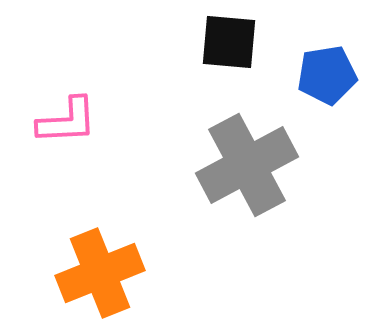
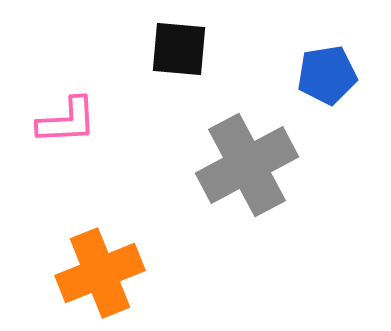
black square: moved 50 px left, 7 px down
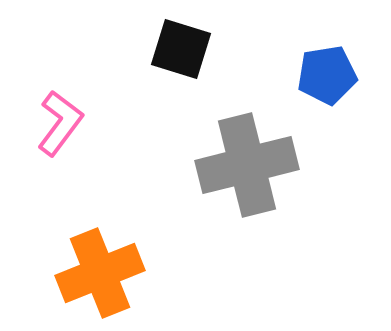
black square: moved 2 px right; rotated 12 degrees clockwise
pink L-shape: moved 7 px left, 2 px down; rotated 50 degrees counterclockwise
gray cross: rotated 14 degrees clockwise
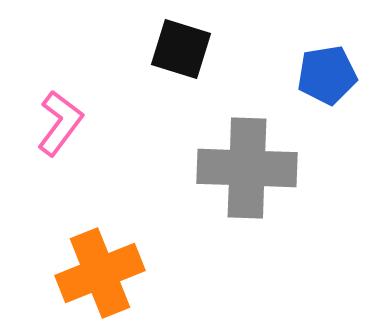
gray cross: moved 3 px down; rotated 16 degrees clockwise
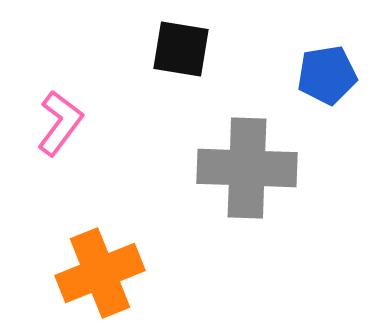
black square: rotated 8 degrees counterclockwise
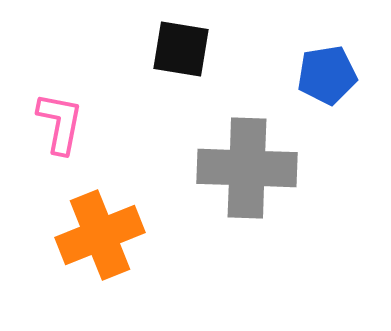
pink L-shape: rotated 26 degrees counterclockwise
orange cross: moved 38 px up
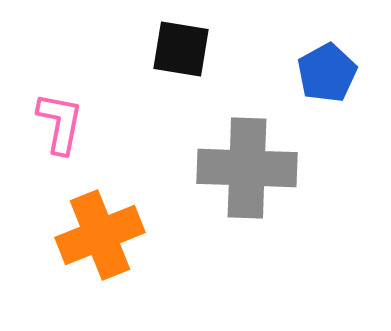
blue pentagon: moved 2 px up; rotated 20 degrees counterclockwise
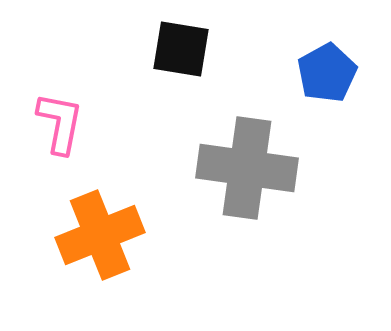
gray cross: rotated 6 degrees clockwise
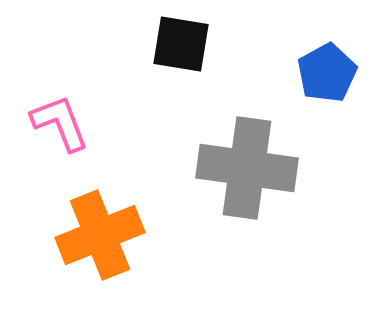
black square: moved 5 px up
pink L-shape: rotated 32 degrees counterclockwise
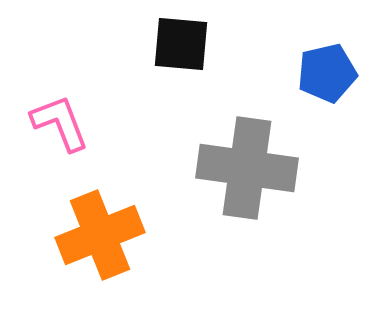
black square: rotated 4 degrees counterclockwise
blue pentagon: rotated 16 degrees clockwise
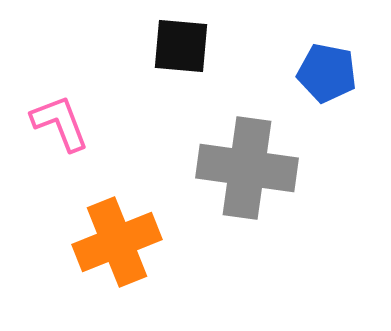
black square: moved 2 px down
blue pentagon: rotated 24 degrees clockwise
orange cross: moved 17 px right, 7 px down
